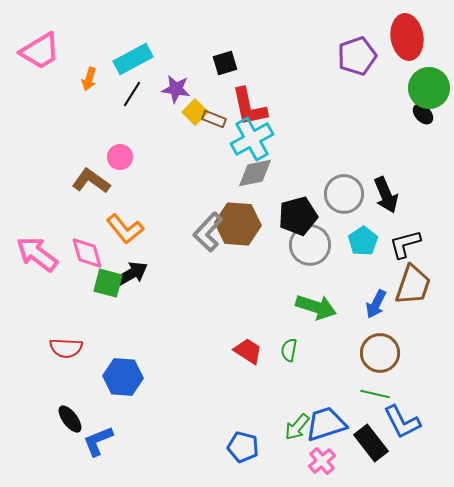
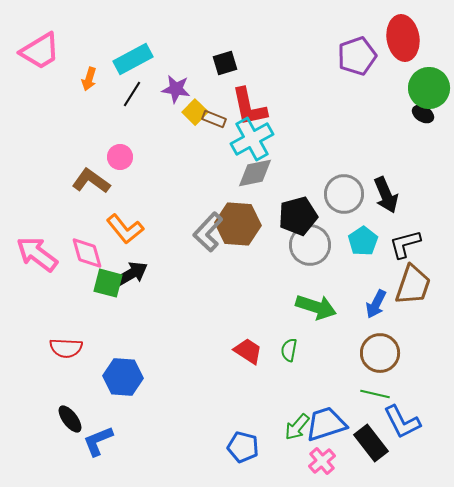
red ellipse at (407, 37): moved 4 px left, 1 px down
black ellipse at (423, 114): rotated 15 degrees counterclockwise
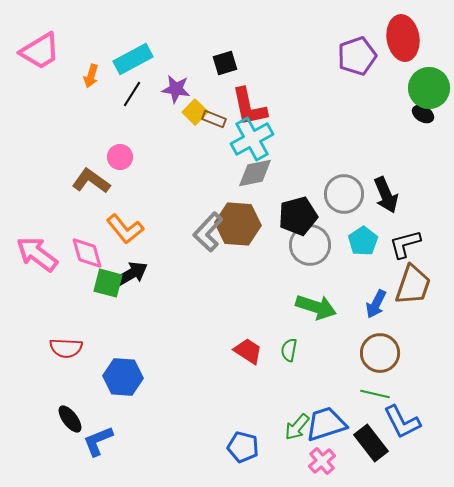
orange arrow at (89, 79): moved 2 px right, 3 px up
